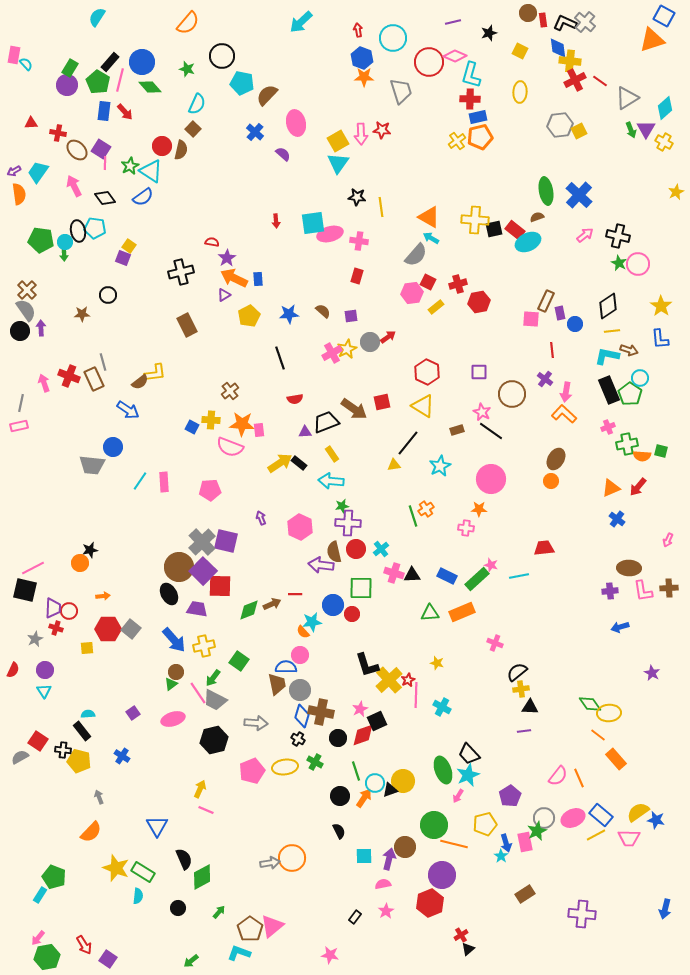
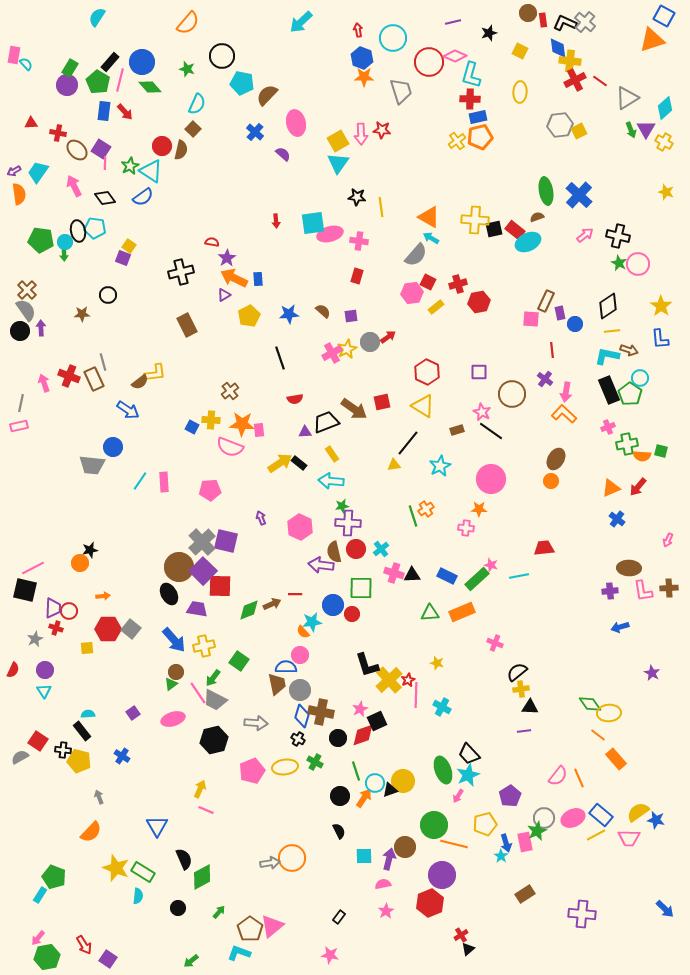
yellow star at (676, 192): moved 10 px left; rotated 28 degrees counterclockwise
blue arrow at (665, 909): rotated 60 degrees counterclockwise
black rectangle at (355, 917): moved 16 px left
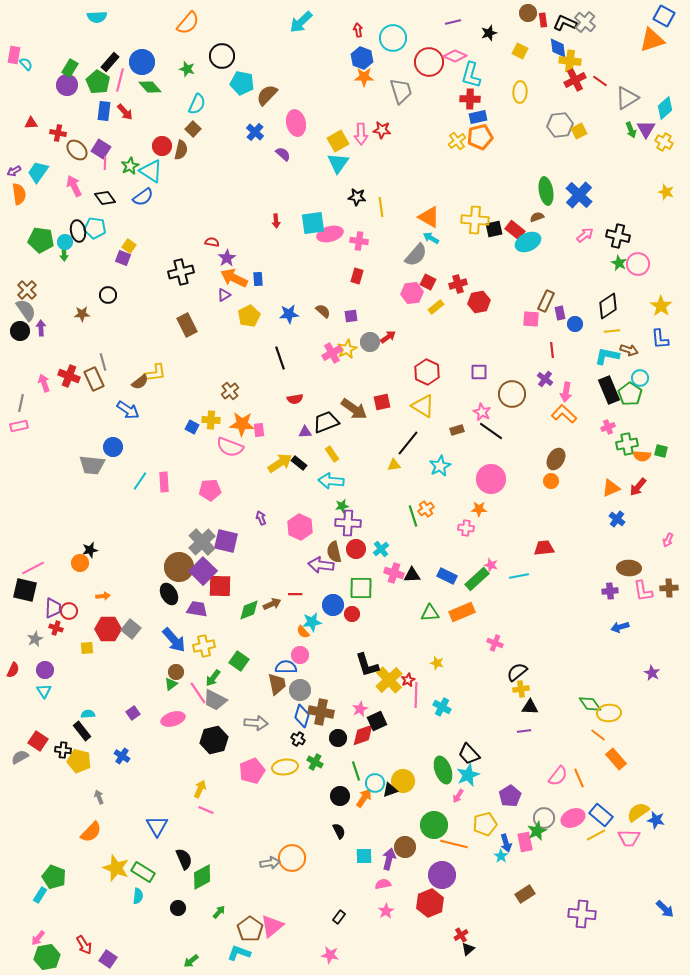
cyan semicircle at (97, 17): rotated 126 degrees counterclockwise
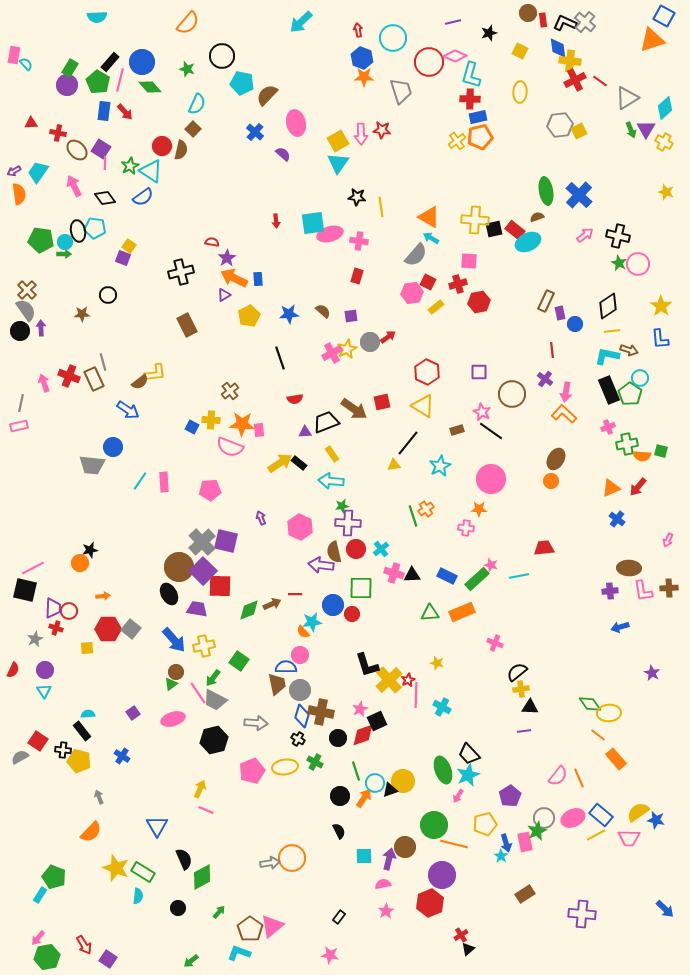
green arrow at (64, 254): rotated 88 degrees counterclockwise
pink square at (531, 319): moved 62 px left, 58 px up
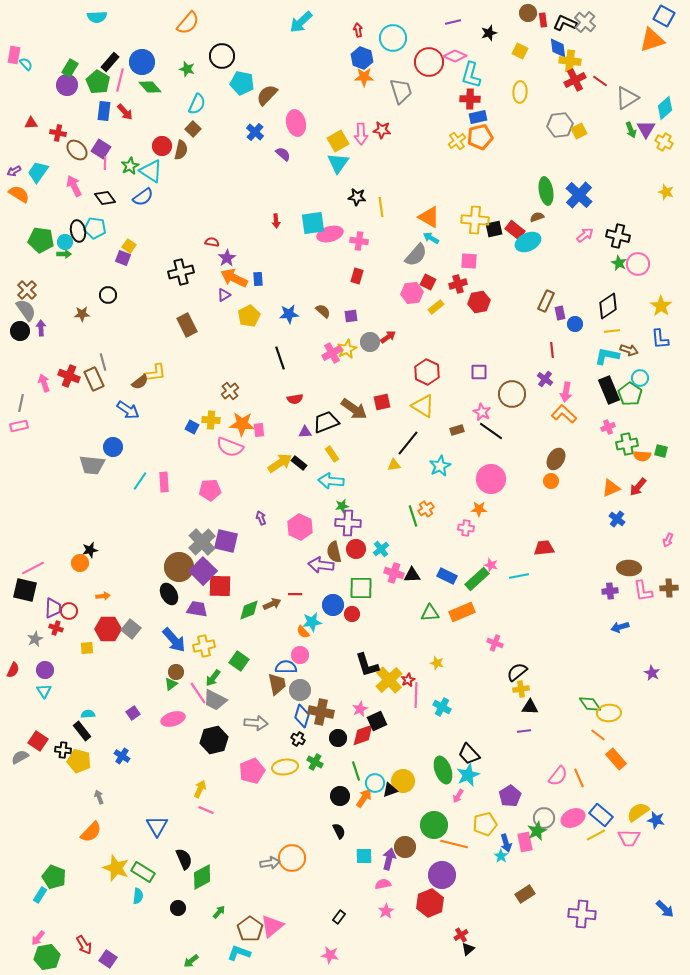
orange semicircle at (19, 194): rotated 50 degrees counterclockwise
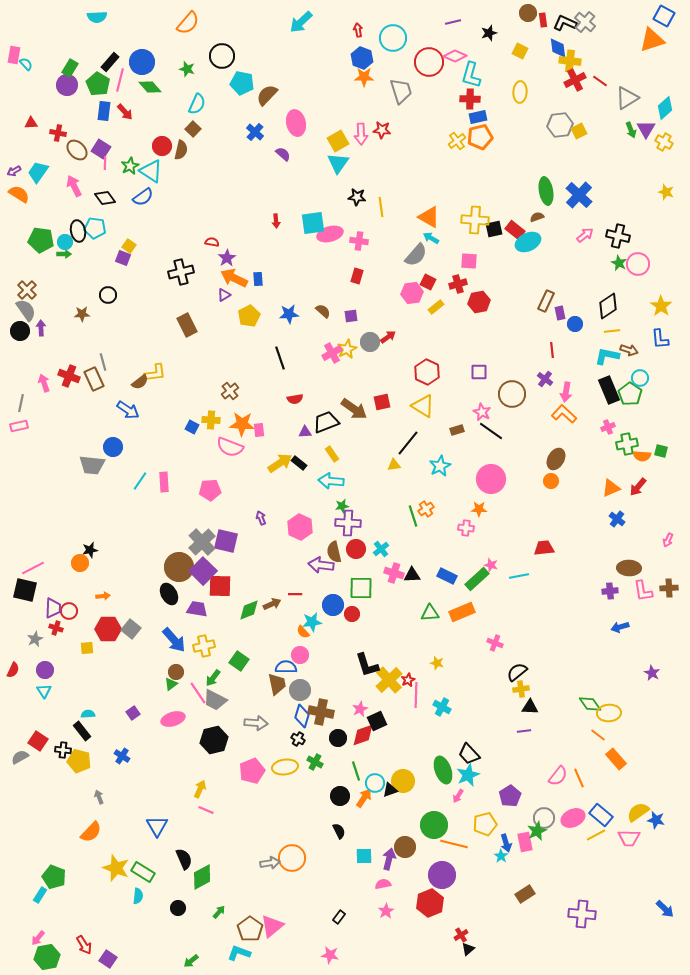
green pentagon at (98, 82): moved 2 px down
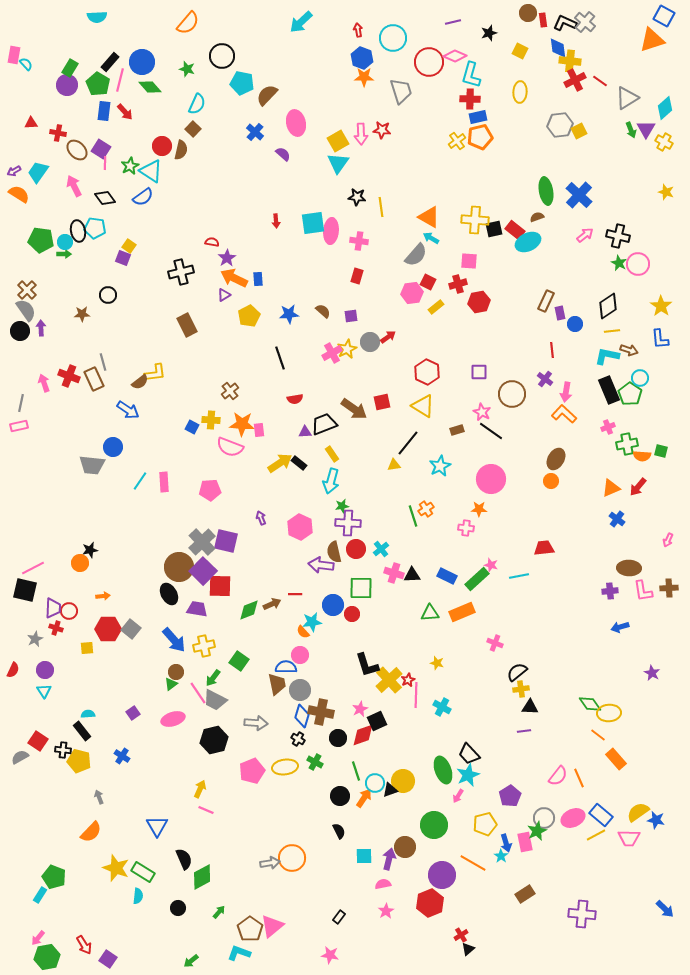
pink ellipse at (330, 234): moved 1 px right, 3 px up; rotated 70 degrees counterclockwise
black trapezoid at (326, 422): moved 2 px left, 2 px down
cyan arrow at (331, 481): rotated 80 degrees counterclockwise
orange line at (454, 844): moved 19 px right, 19 px down; rotated 16 degrees clockwise
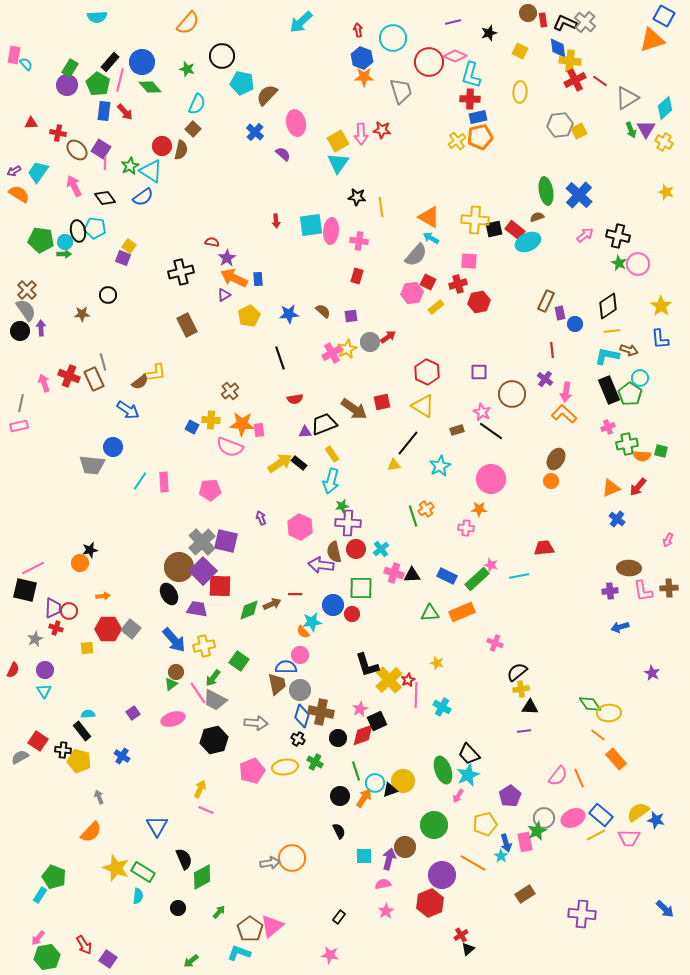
cyan square at (313, 223): moved 2 px left, 2 px down
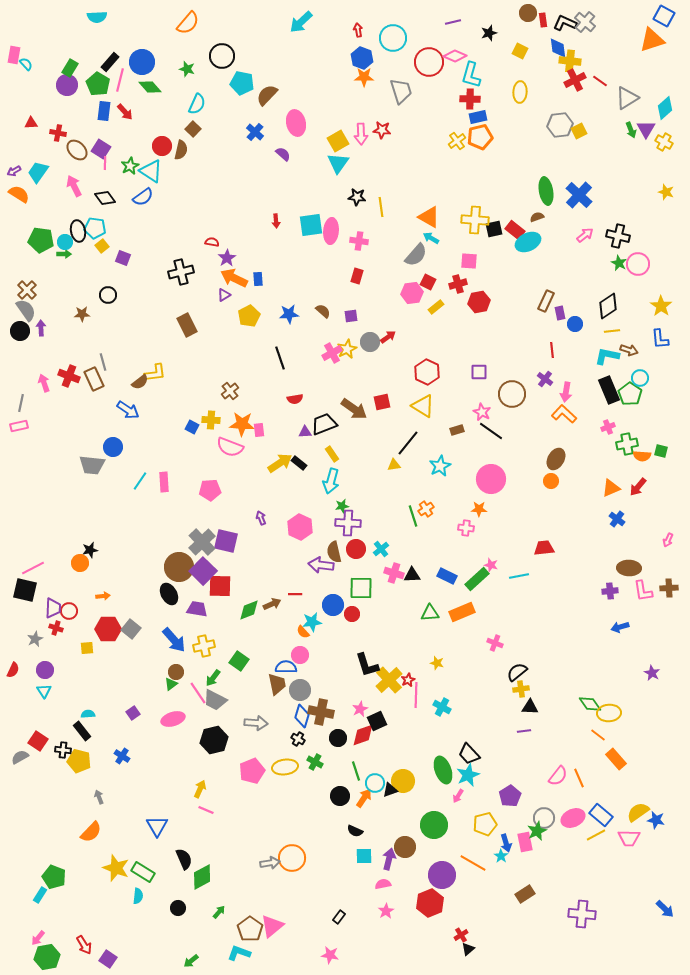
yellow square at (129, 246): moved 27 px left; rotated 16 degrees clockwise
black semicircle at (339, 831): moved 16 px right; rotated 140 degrees clockwise
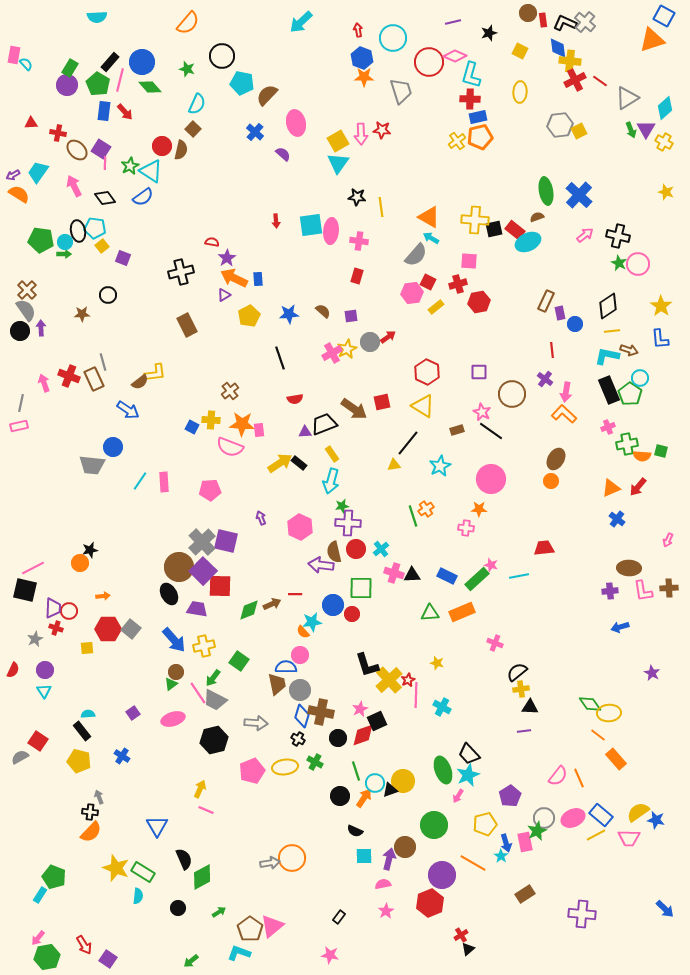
purple arrow at (14, 171): moved 1 px left, 4 px down
black cross at (63, 750): moved 27 px right, 62 px down
green arrow at (219, 912): rotated 16 degrees clockwise
